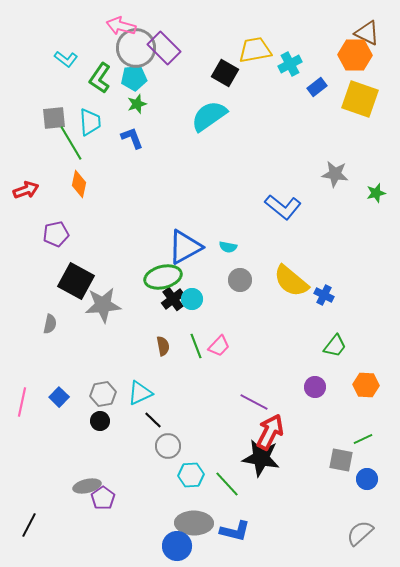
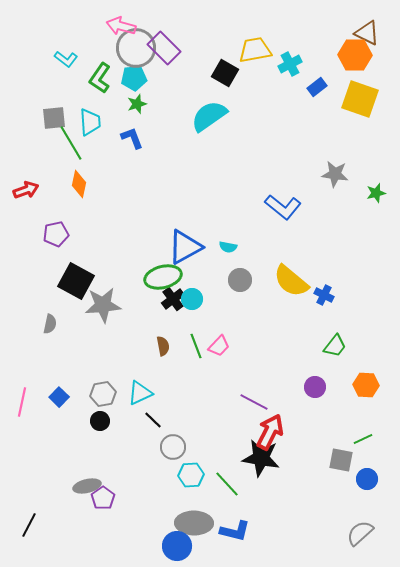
gray circle at (168, 446): moved 5 px right, 1 px down
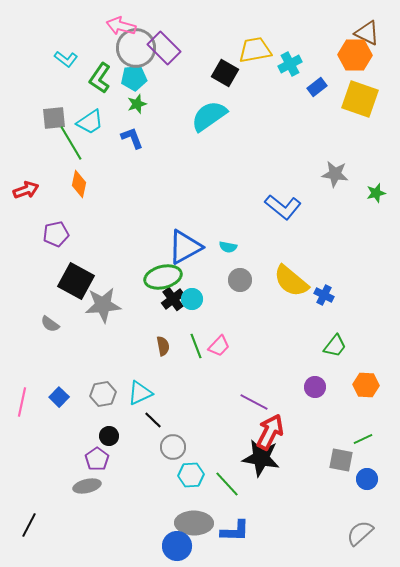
cyan trapezoid at (90, 122): rotated 60 degrees clockwise
gray semicircle at (50, 324): rotated 114 degrees clockwise
black circle at (100, 421): moved 9 px right, 15 px down
purple pentagon at (103, 498): moved 6 px left, 39 px up
blue L-shape at (235, 531): rotated 12 degrees counterclockwise
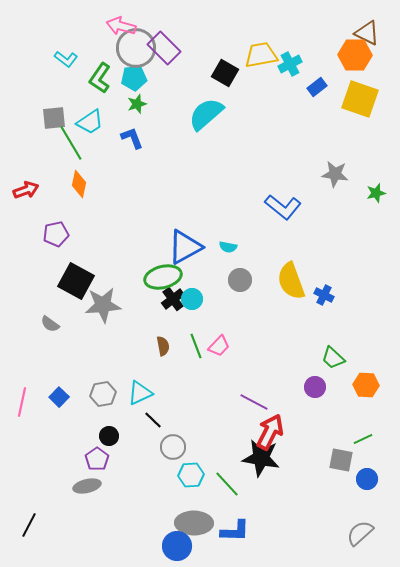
yellow trapezoid at (255, 50): moved 6 px right, 5 px down
cyan semicircle at (209, 116): moved 3 px left, 2 px up; rotated 6 degrees counterclockwise
yellow semicircle at (291, 281): rotated 30 degrees clockwise
green trapezoid at (335, 346): moved 2 px left, 12 px down; rotated 95 degrees clockwise
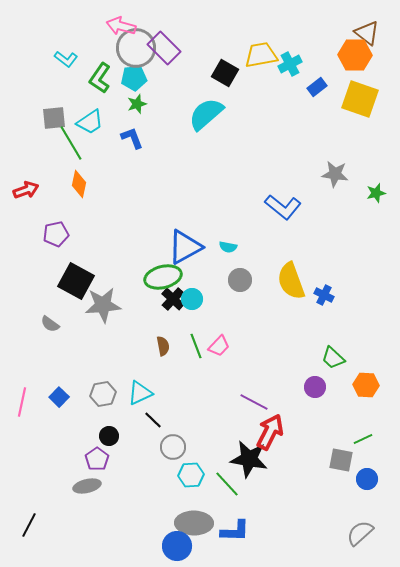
brown triangle at (367, 33): rotated 12 degrees clockwise
black cross at (173, 299): rotated 10 degrees counterclockwise
black star at (261, 458): moved 12 px left, 1 px down
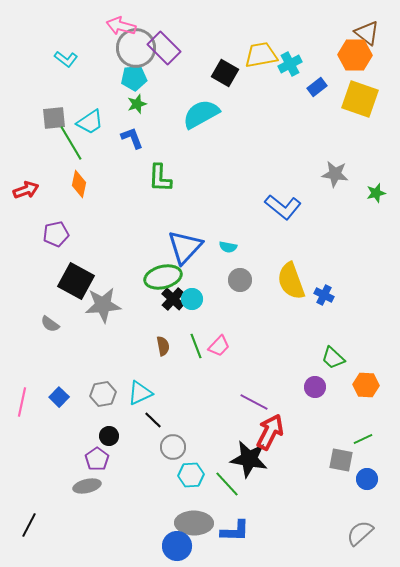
green L-shape at (100, 78): moved 60 px right, 100 px down; rotated 32 degrees counterclockwise
cyan semicircle at (206, 114): moved 5 px left; rotated 12 degrees clockwise
blue triangle at (185, 247): rotated 18 degrees counterclockwise
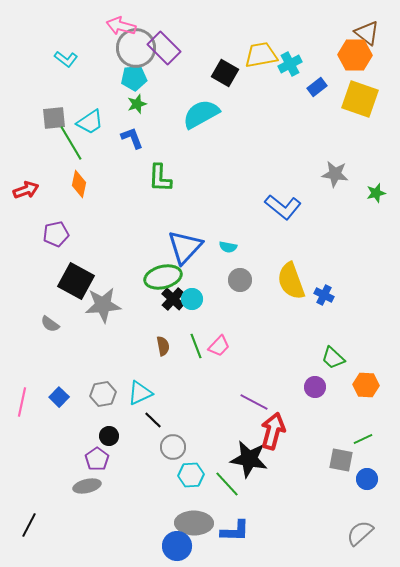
red arrow at (270, 432): moved 3 px right, 1 px up; rotated 12 degrees counterclockwise
